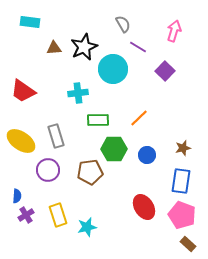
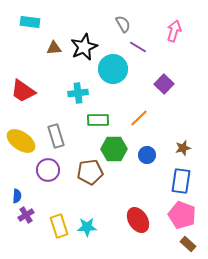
purple square: moved 1 px left, 13 px down
red ellipse: moved 6 px left, 13 px down
yellow rectangle: moved 1 px right, 11 px down
cyan star: rotated 12 degrees clockwise
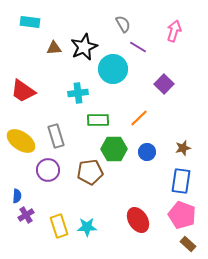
blue circle: moved 3 px up
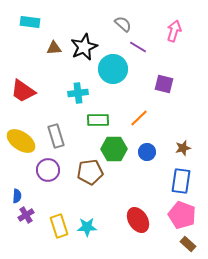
gray semicircle: rotated 18 degrees counterclockwise
purple square: rotated 30 degrees counterclockwise
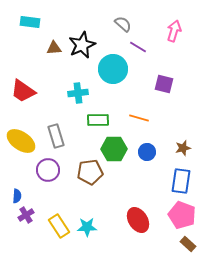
black star: moved 2 px left, 2 px up
orange line: rotated 60 degrees clockwise
yellow rectangle: rotated 15 degrees counterclockwise
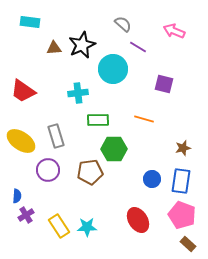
pink arrow: rotated 85 degrees counterclockwise
orange line: moved 5 px right, 1 px down
blue circle: moved 5 px right, 27 px down
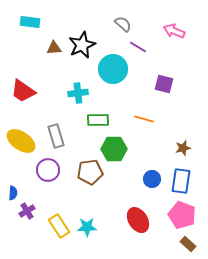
blue semicircle: moved 4 px left, 3 px up
purple cross: moved 1 px right, 4 px up
